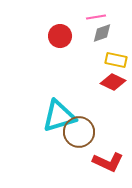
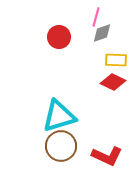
pink line: rotated 66 degrees counterclockwise
red circle: moved 1 px left, 1 px down
yellow rectangle: rotated 10 degrees counterclockwise
brown circle: moved 18 px left, 14 px down
red L-shape: moved 1 px left, 6 px up
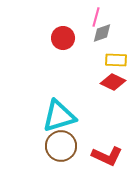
red circle: moved 4 px right, 1 px down
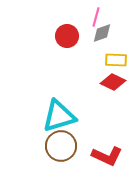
red circle: moved 4 px right, 2 px up
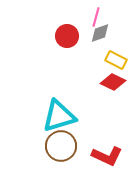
gray diamond: moved 2 px left
yellow rectangle: rotated 25 degrees clockwise
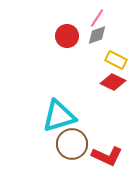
pink line: moved 1 px right, 1 px down; rotated 18 degrees clockwise
gray diamond: moved 3 px left, 2 px down
brown circle: moved 11 px right, 2 px up
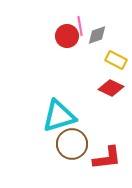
pink line: moved 17 px left, 8 px down; rotated 42 degrees counterclockwise
red diamond: moved 2 px left, 6 px down
red L-shape: moved 2 px down; rotated 32 degrees counterclockwise
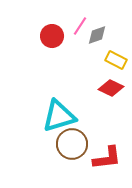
pink line: rotated 42 degrees clockwise
red circle: moved 15 px left
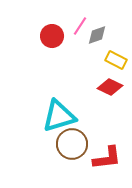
red diamond: moved 1 px left, 1 px up
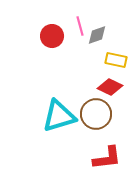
pink line: rotated 48 degrees counterclockwise
yellow rectangle: rotated 15 degrees counterclockwise
brown circle: moved 24 px right, 30 px up
